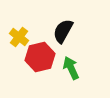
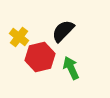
black semicircle: rotated 15 degrees clockwise
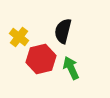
black semicircle: rotated 30 degrees counterclockwise
red hexagon: moved 1 px right, 2 px down
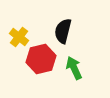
green arrow: moved 3 px right
